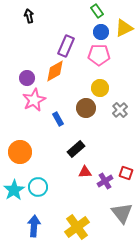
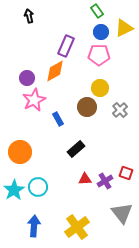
brown circle: moved 1 px right, 1 px up
red triangle: moved 7 px down
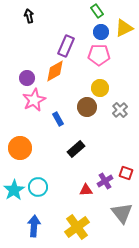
orange circle: moved 4 px up
red triangle: moved 1 px right, 11 px down
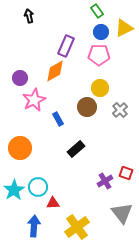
purple circle: moved 7 px left
red triangle: moved 33 px left, 13 px down
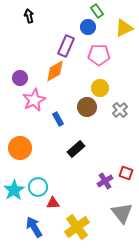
blue circle: moved 13 px left, 5 px up
blue arrow: moved 1 px down; rotated 35 degrees counterclockwise
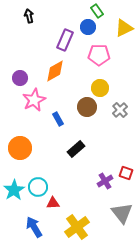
purple rectangle: moved 1 px left, 6 px up
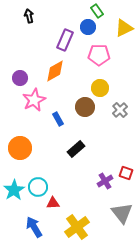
brown circle: moved 2 px left
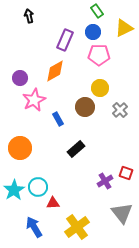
blue circle: moved 5 px right, 5 px down
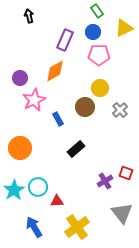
red triangle: moved 4 px right, 2 px up
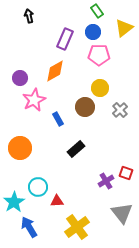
yellow triangle: rotated 12 degrees counterclockwise
purple rectangle: moved 1 px up
purple cross: moved 1 px right
cyan star: moved 12 px down
blue arrow: moved 5 px left
